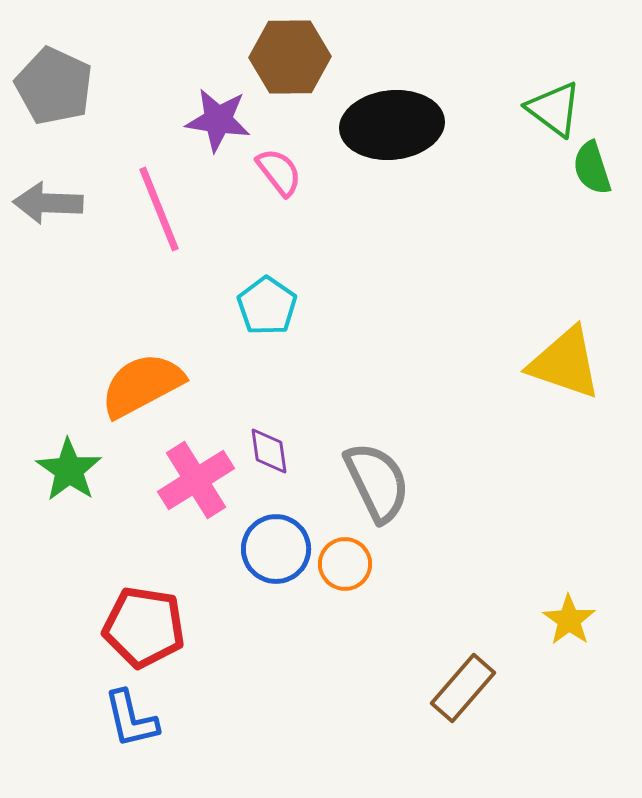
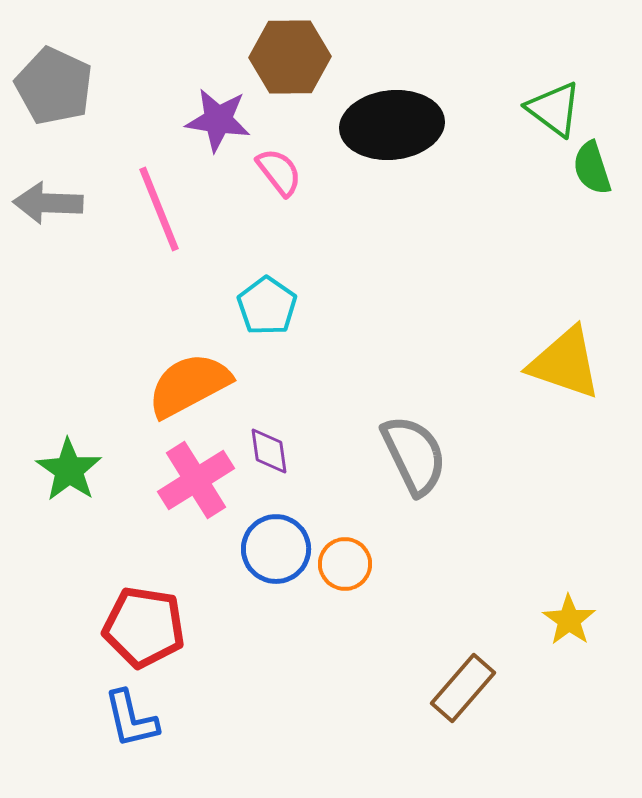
orange semicircle: moved 47 px right
gray semicircle: moved 37 px right, 27 px up
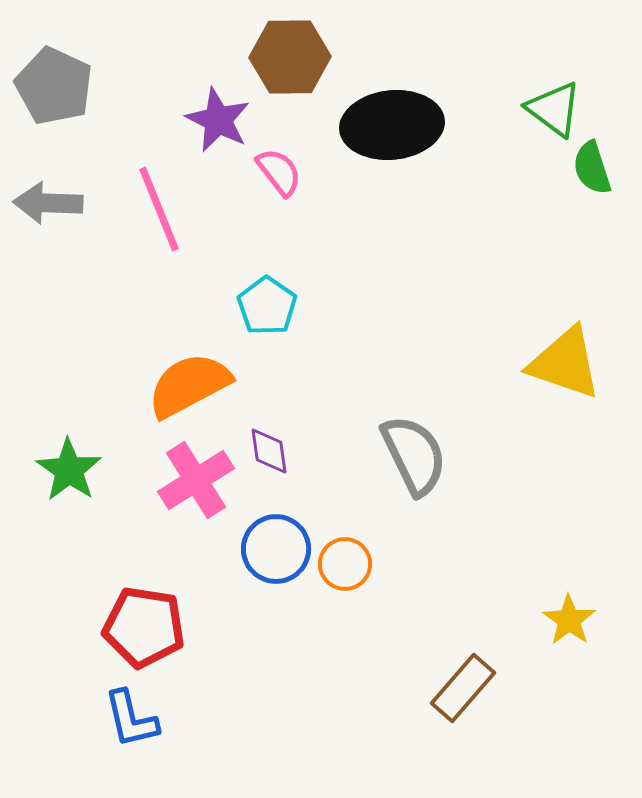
purple star: rotated 18 degrees clockwise
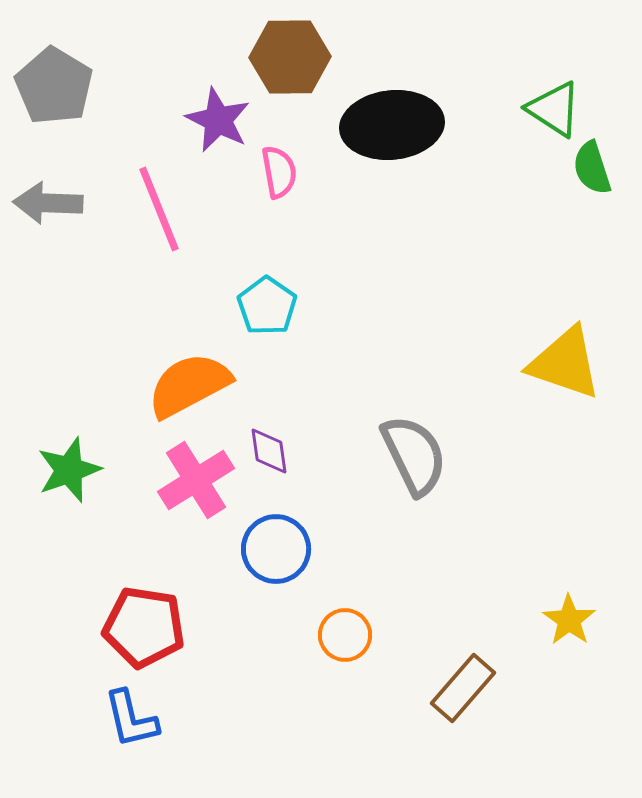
gray pentagon: rotated 6 degrees clockwise
green triangle: rotated 4 degrees counterclockwise
pink semicircle: rotated 28 degrees clockwise
green star: rotated 18 degrees clockwise
orange circle: moved 71 px down
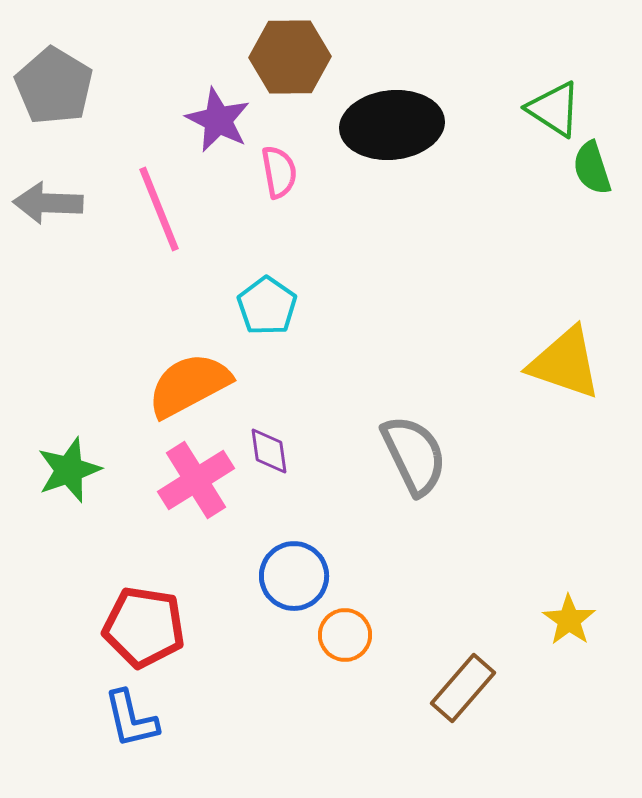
blue circle: moved 18 px right, 27 px down
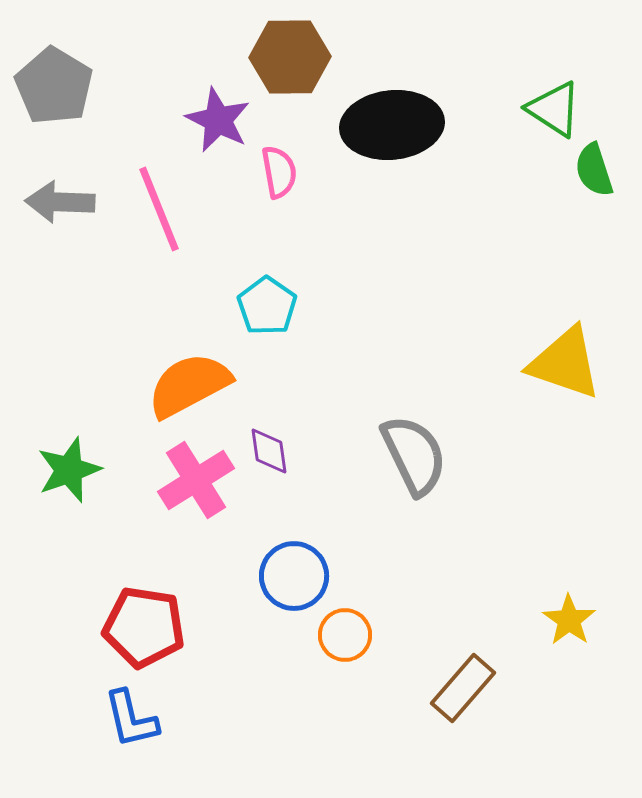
green semicircle: moved 2 px right, 2 px down
gray arrow: moved 12 px right, 1 px up
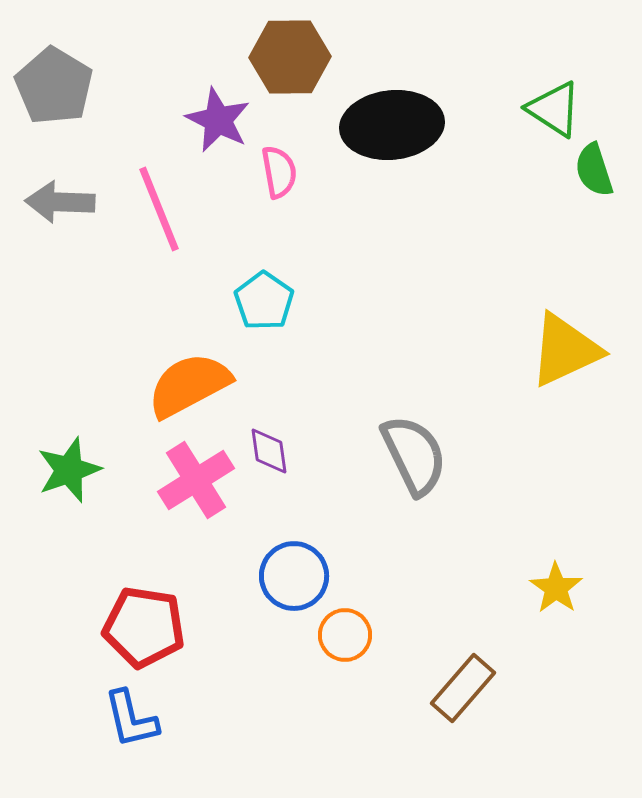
cyan pentagon: moved 3 px left, 5 px up
yellow triangle: moved 13 px up; rotated 44 degrees counterclockwise
yellow star: moved 13 px left, 32 px up
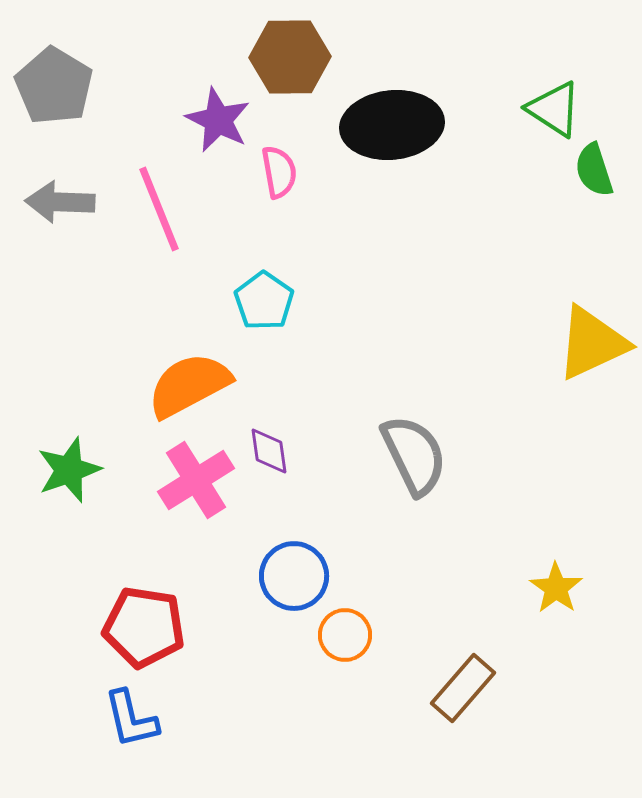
yellow triangle: moved 27 px right, 7 px up
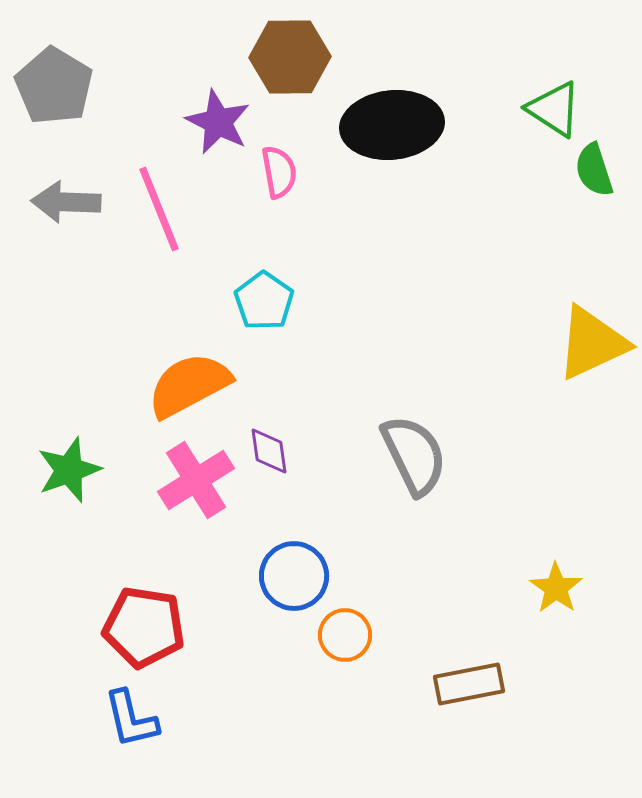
purple star: moved 2 px down
gray arrow: moved 6 px right
brown rectangle: moved 6 px right, 4 px up; rotated 38 degrees clockwise
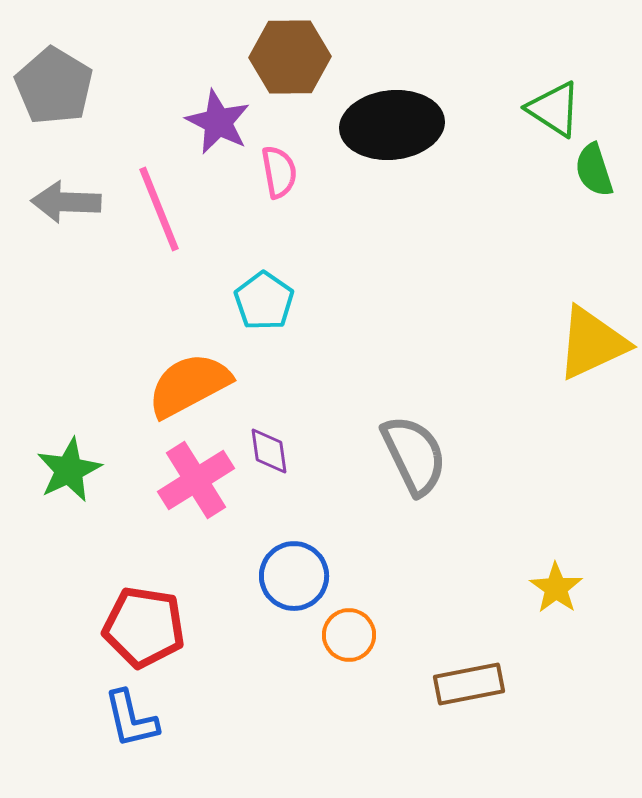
green star: rotated 6 degrees counterclockwise
orange circle: moved 4 px right
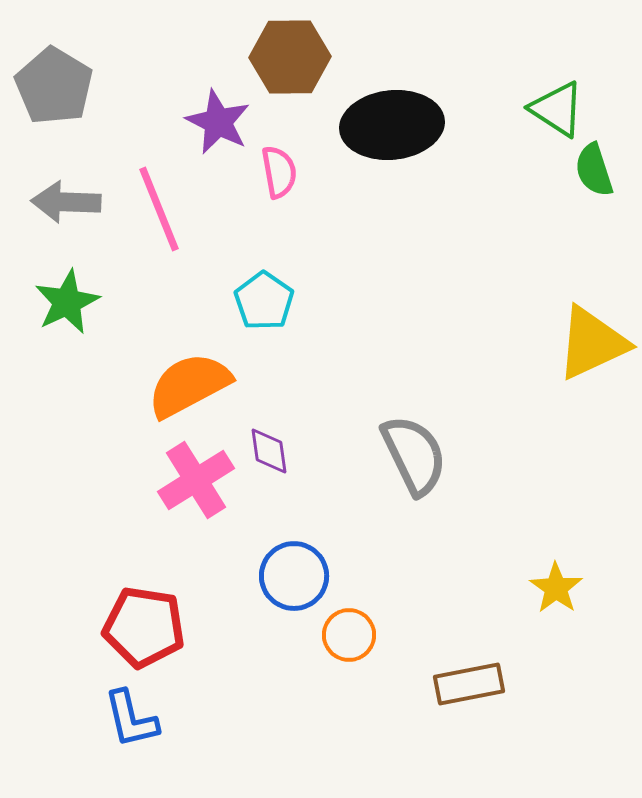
green triangle: moved 3 px right
green star: moved 2 px left, 168 px up
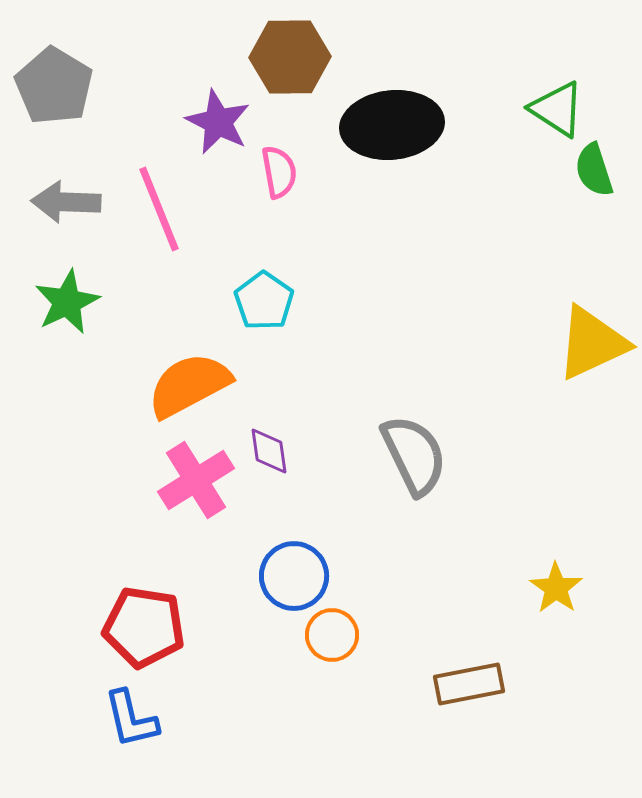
orange circle: moved 17 px left
